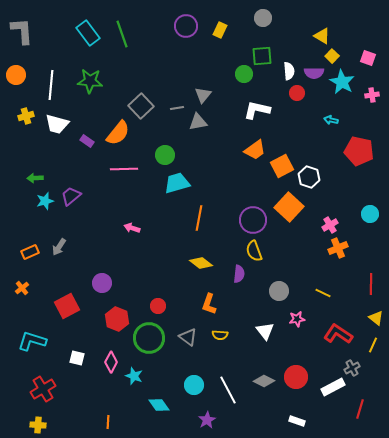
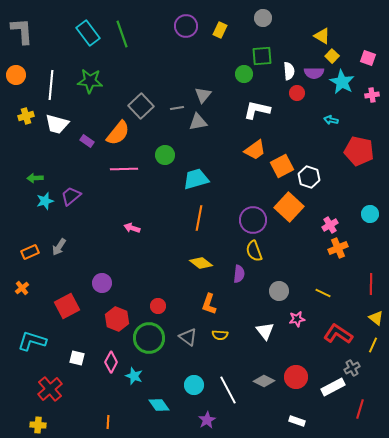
cyan trapezoid at (177, 183): moved 19 px right, 4 px up
red cross at (43, 389): moved 7 px right; rotated 10 degrees counterclockwise
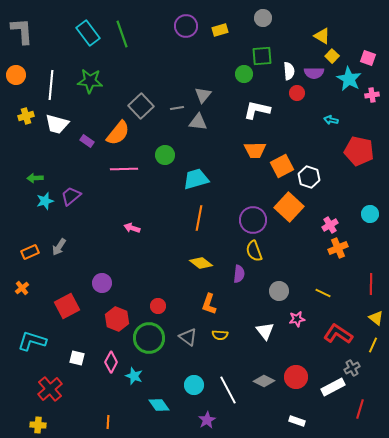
yellow rectangle at (220, 30): rotated 49 degrees clockwise
cyan star at (342, 82): moved 7 px right, 3 px up
gray triangle at (198, 122): rotated 18 degrees clockwise
orange trapezoid at (255, 150): rotated 35 degrees clockwise
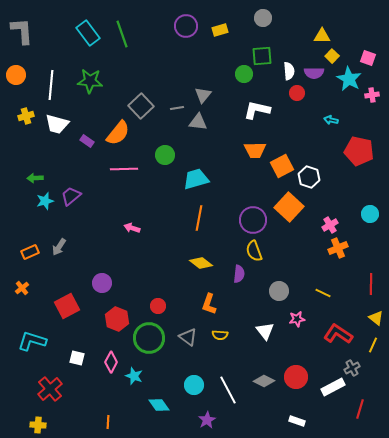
yellow triangle at (322, 36): rotated 30 degrees counterclockwise
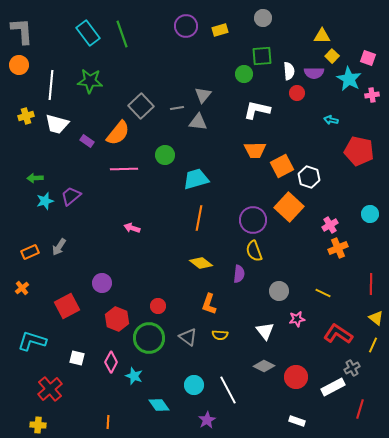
orange circle at (16, 75): moved 3 px right, 10 px up
gray diamond at (264, 381): moved 15 px up
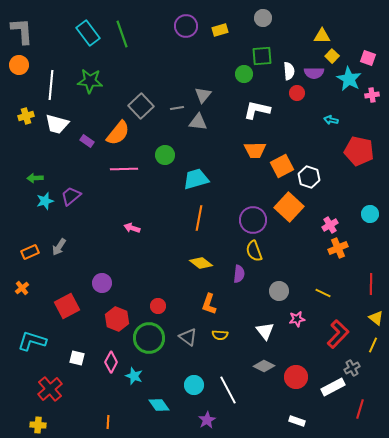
red L-shape at (338, 334): rotated 100 degrees clockwise
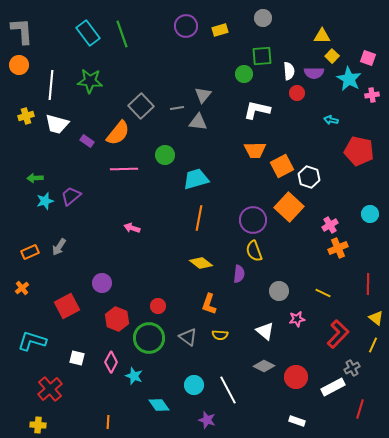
red line at (371, 284): moved 3 px left
white triangle at (265, 331): rotated 12 degrees counterclockwise
purple star at (207, 420): rotated 24 degrees counterclockwise
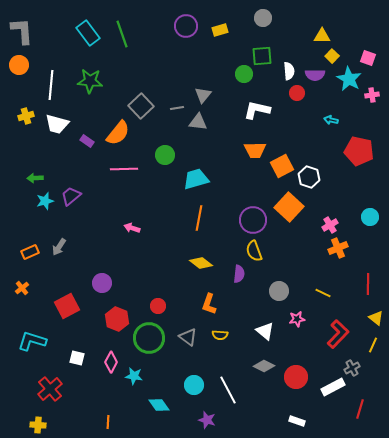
purple semicircle at (314, 73): moved 1 px right, 2 px down
cyan circle at (370, 214): moved 3 px down
cyan star at (134, 376): rotated 12 degrees counterclockwise
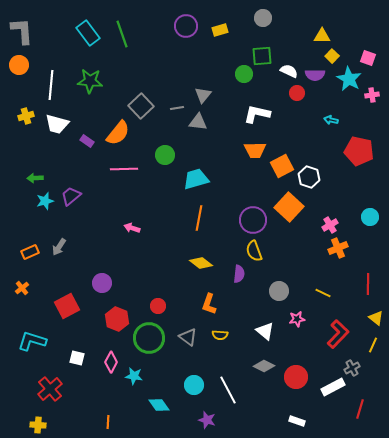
white semicircle at (289, 71): rotated 60 degrees counterclockwise
white L-shape at (257, 110): moved 4 px down
